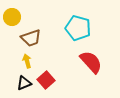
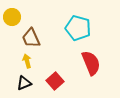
brown trapezoid: rotated 85 degrees clockwise
red semicircle: moved 1 px down; rotated 20 degrees clockwise
red square: moved 9 px right, 1 px down
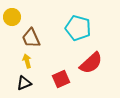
red semicircle: rotated 70 degrees clockwise
red square: moved 6 px right, 2 px up; rotated 18 degrees clockwise
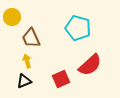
red semicircle: moved 1 px left, 2 px down
black triangle: moved 2 px up
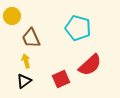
yellow circle: moved 1 px up
yellow arrow: moved 1 px left
black triangle: rotated 14 degrees counterclockwise
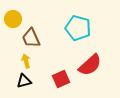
yellow circle: moved 1 px right, 3 px down
black triangle: rotated 21 degrees clockwise
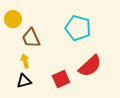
yellow arrow: moved 1 px left
red semicircle: moved 1 px down
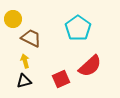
cyan pentagon: rotated 20 degrees clockwise
brown trapezoid: rotated 140 degrees clockwise
